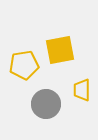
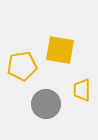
yellow square: rotated 20 degrees clockwise
yellow pentagon: moved 2 px left, 1 px down
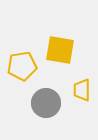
gray circle: moved 1 px up
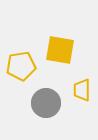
yellow pentagon: moved 1 px left
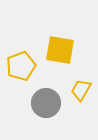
yellow pentagon: rotated 12 degrees counterclockwise
yellow trapezoid: moved 1 px left; rotated 30 degrees clockwise
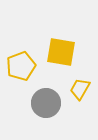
yellow square: moved 1 px right, 2 px down
yellow trapezoid: moved 1 px left, 1 px up
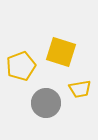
yellow square: rotated 8 degrees clockwise
yellow trapezoid: rotated 130 degrees counterclockwise
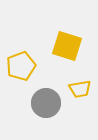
yellow square: moved 6 px right, 6 px up
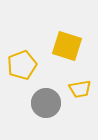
yellow pentagon: moved 1 px right, 1 px up
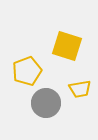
yellow pentagon: moved 5 px right, 6 px down
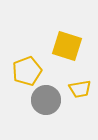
gray circle: moved 3 px up
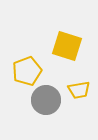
yellow trapezoid: moved 1 px left, 1 px down
